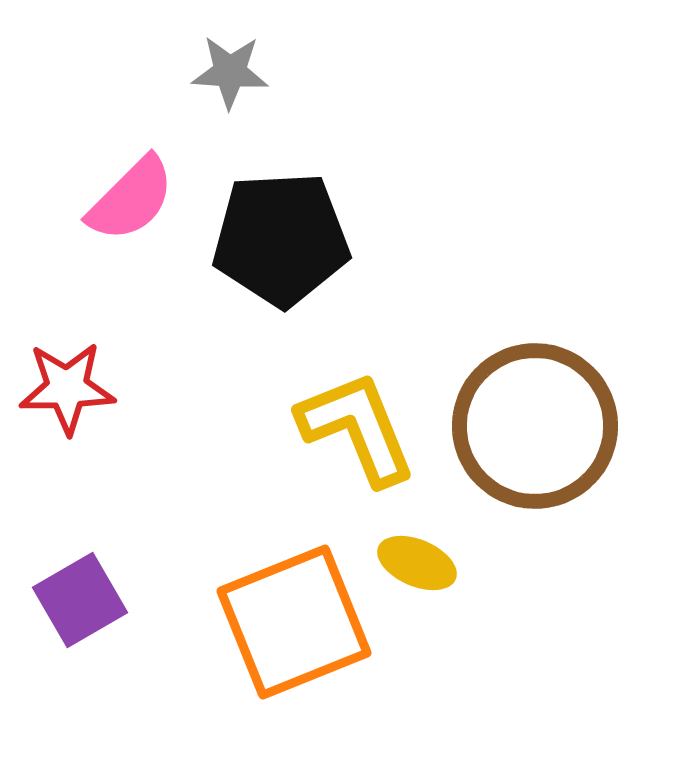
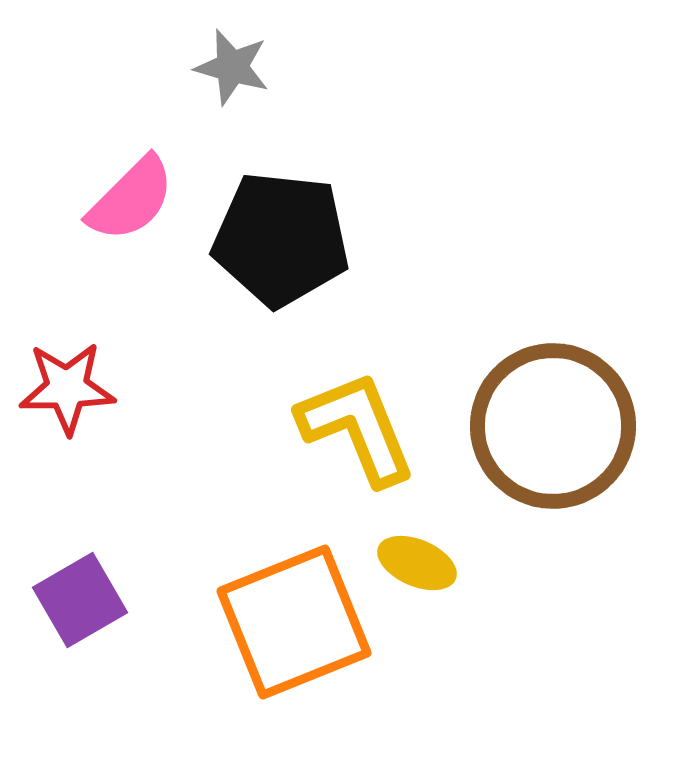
gray star: moved 2 px right, 5 px up; rotated 12 degrees clockwise
black pentagon: rotated 9 degrees clockwise
brown circle: moved 18 px right
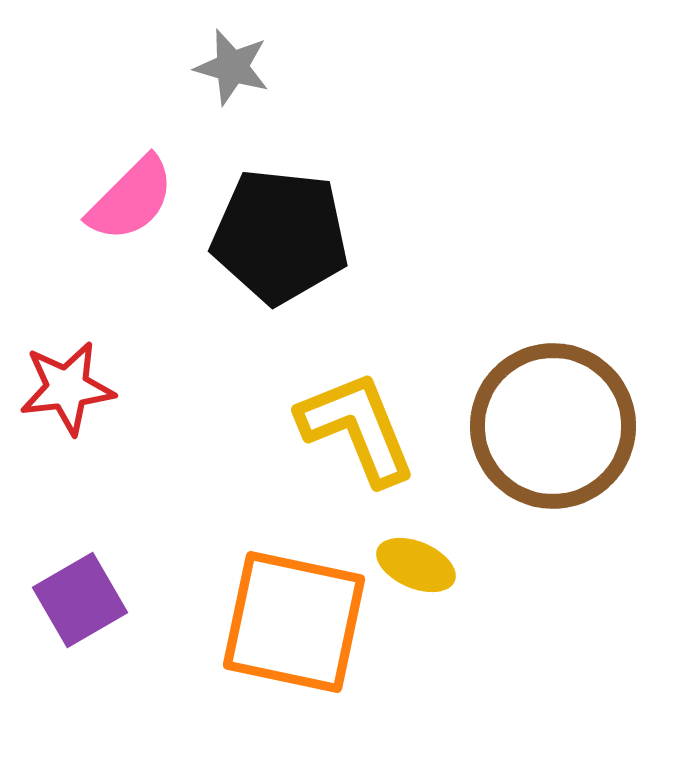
black pentagon: moved 1 px left, 3 px up
red star: rotated 6 degrees counterclockwise
yellow ellipse: moved 1 px left, 2 px down
orange square: rotated 34 degrees clockwise
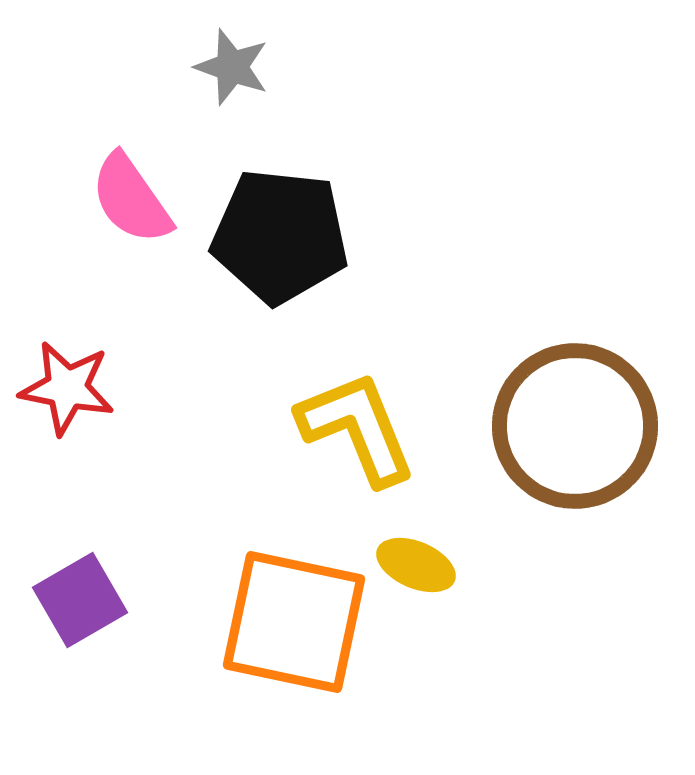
gray star: rotated 4 degrees clockwise
pink semicircle: rotated 100 degrees clockwise
red star: rotated 18 degrees clockwise
brown circle: moved 22 px right
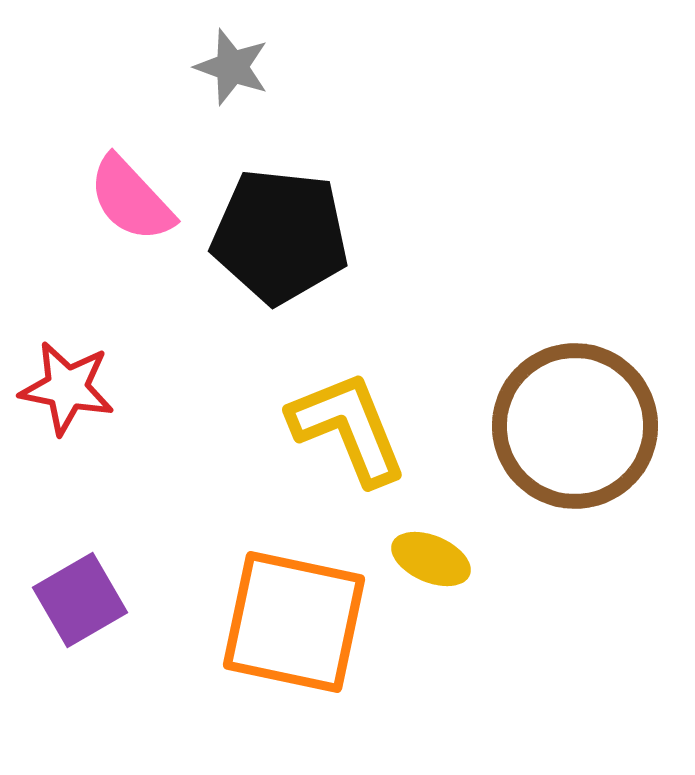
pink semicircle: rotated 8 degrees counterclockwise
yellow L-shape: moved 9 px left
yellow ellipse: moved 15 px right, 6 px up
